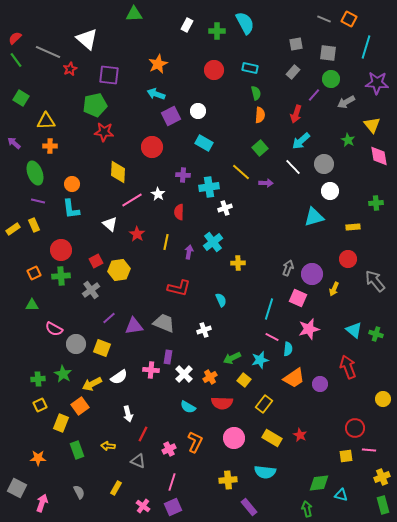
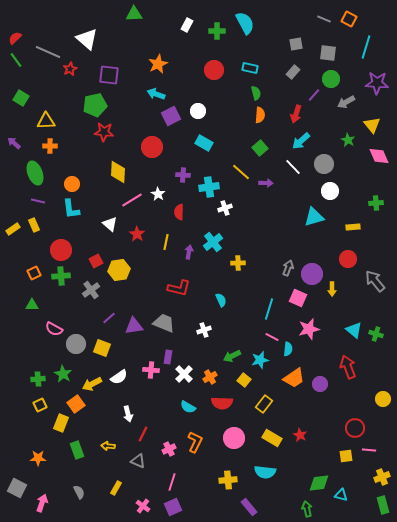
pink diamond at (379, 156): rotated 15 degrees counterclockwise
yellow arrow at (334, 289): moved 2 px left; rotated 24 degrees counterclockwise
green arrow at (232, 358): moved 2 px up
orange square at (80, 406): moved 4 px left, 2 px up
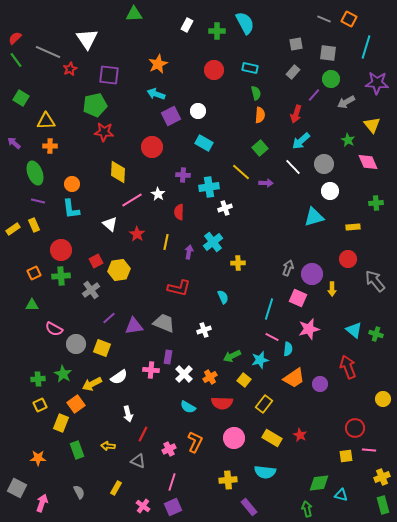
white triangle at (87, 39): rotated 15 degrees clockwise
pink diamond at (379, 156): moved 11 px left, 6 px down
cyan semicircle at (221, 300): moved 2 px right, 3 px up
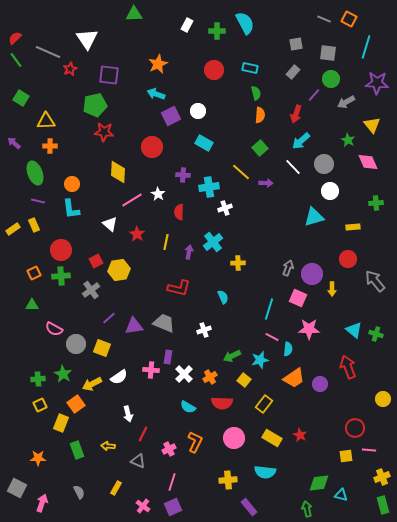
pink star at (309, 329): rotated 15 degrees clockwise
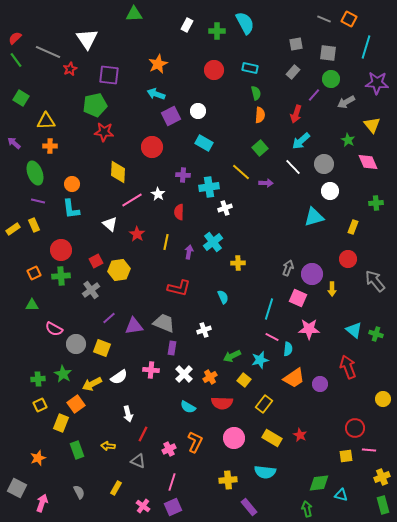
yellow rectangle at (353, 227): rotated 64 degrees counterclockwise
purple rectangle at (168, 357): moved 4 px right, 9 px up
orange star at (38, 458): rotated 21 degrees counterclockwise
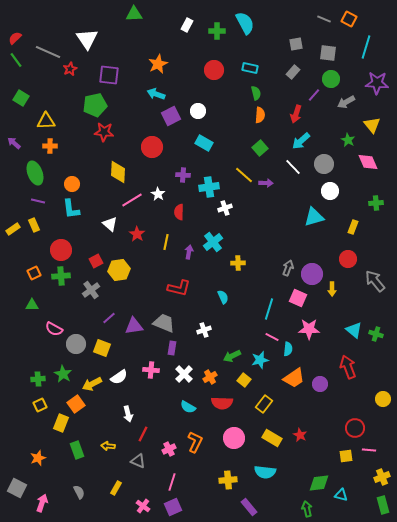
yellow line at (241, 172): moved 3 px right, 3 px down
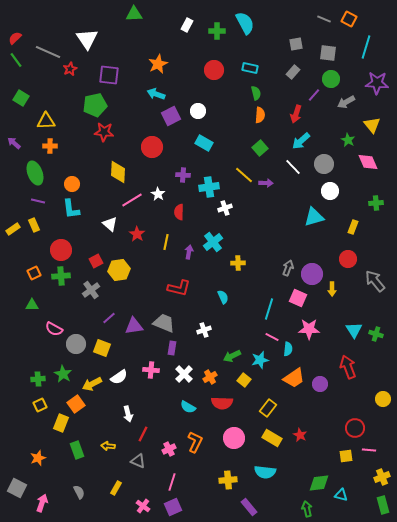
cyan triangle at (354, 330): rotated 18 degrees clockwise
yellow rectangle at (264, 404): moved 4 px right, 4 px down
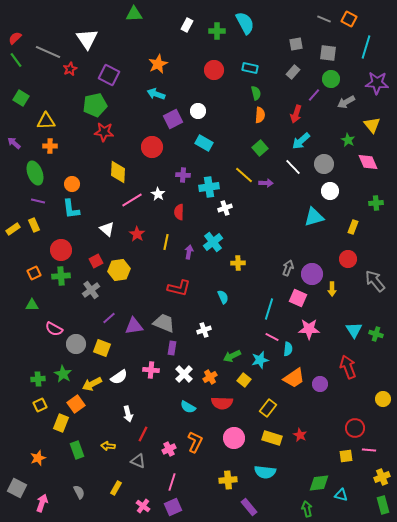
purple square at (109, 75): rotated 20 degrees clockwise
purple square at (171, 116): moved 2 px right, 3 px down
white triangle at (110, 224): moved 3 px left, 5 px down
yellow rectangle at (272, 438): rotated 12 degrees counterclockwise
